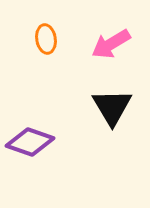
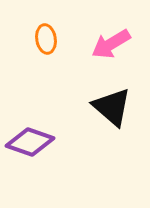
black triangle: rotated 18 degrees counterclockwise
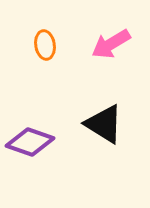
orange ellipse: moved 1 px left, 6 px down
black triangle: moved 8 px left, 17 px down; rotated 9 degrees counterclockwise
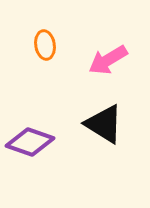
pink arrow: moved 3 px left, 16 px down
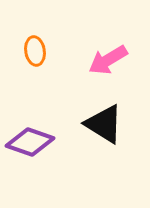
orange ellipse: moved 10 px left, 6 px down
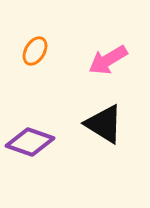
orange ellipse: rotated 40 degrees clockwise
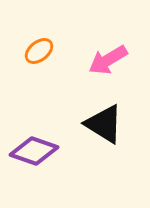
orange ellipse: moved 4 px right; rotated 20 degrees clockwise
purple diamond: moved 4 px right, 9 px down
